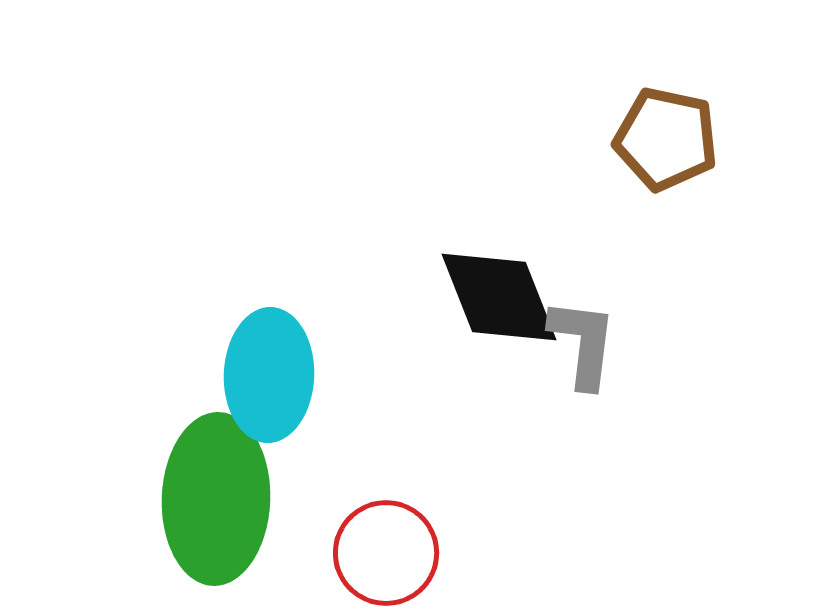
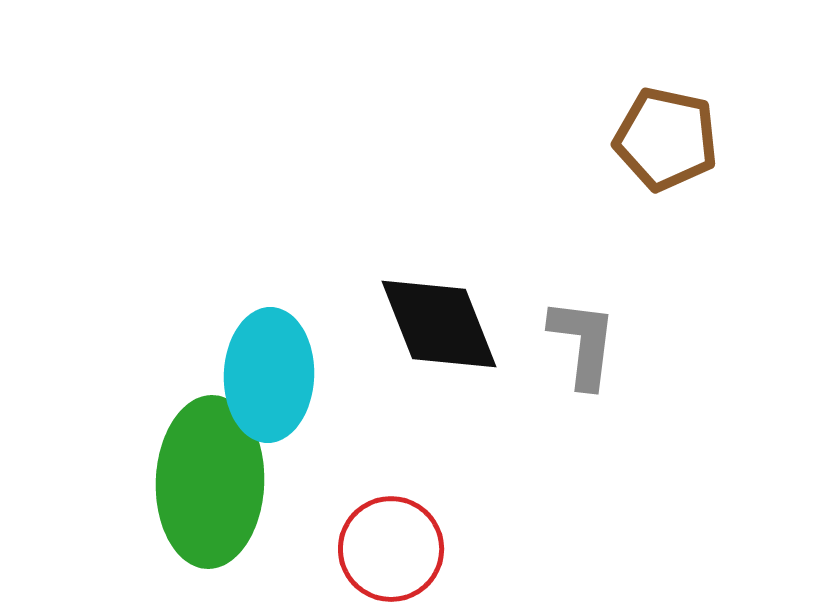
black diamond: moved 60 px left, 27 px down
green ellipse: moved 6 px left, 17 px up
red circle: moved 5 px right, 4 px up
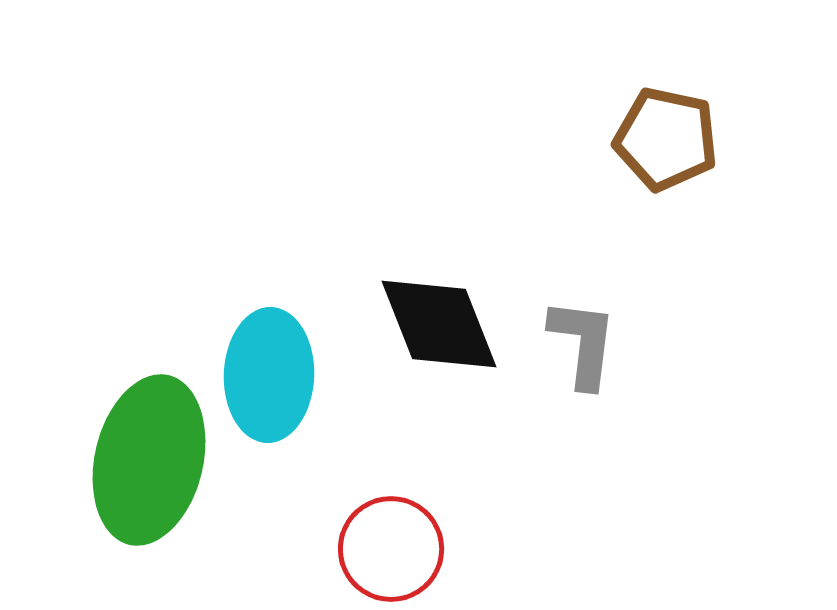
green ellipse: moved 61 px left, 22 px up; rotated 11 degrees clockwise
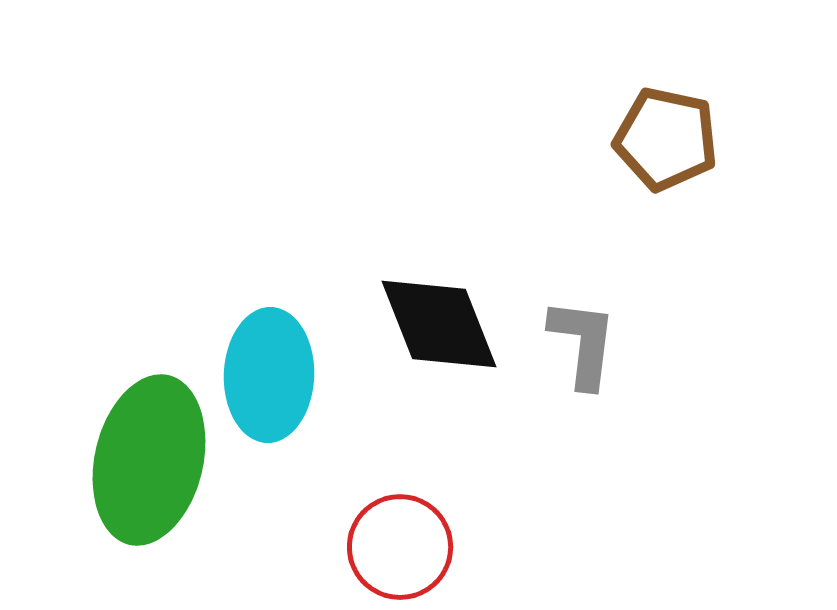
red circle: moved 9 px right, 2 px up
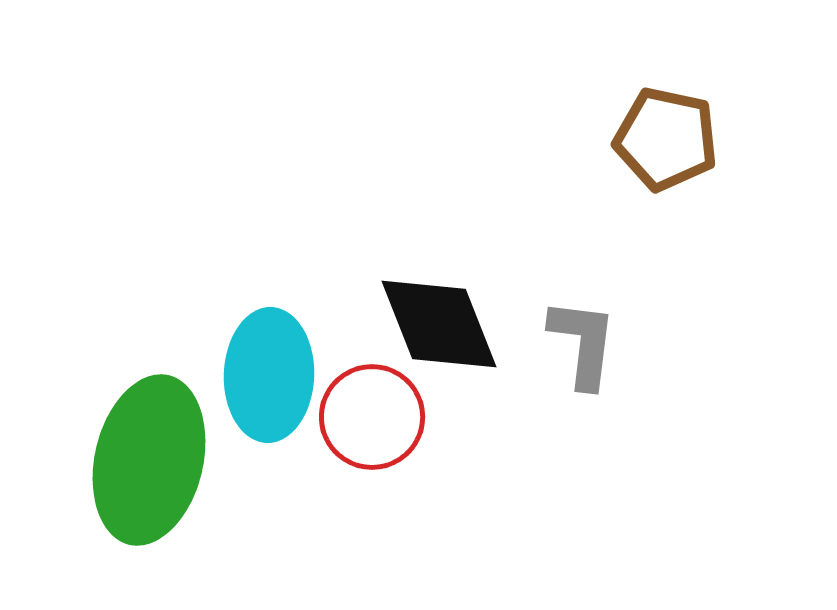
red circle: moved 28 px left, 130 px up
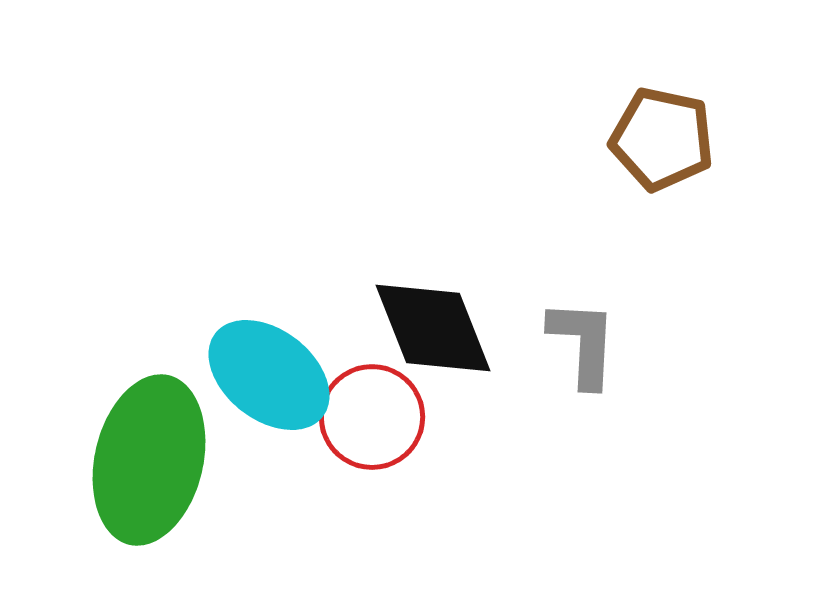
brown pentagon: moved 4 px left
black diamond: moved 6 px left, 4 px down
gray L-shape: rotated 4 degrees counterclockwise
cyan ellipse: rotated 54 degrees counterclockwise
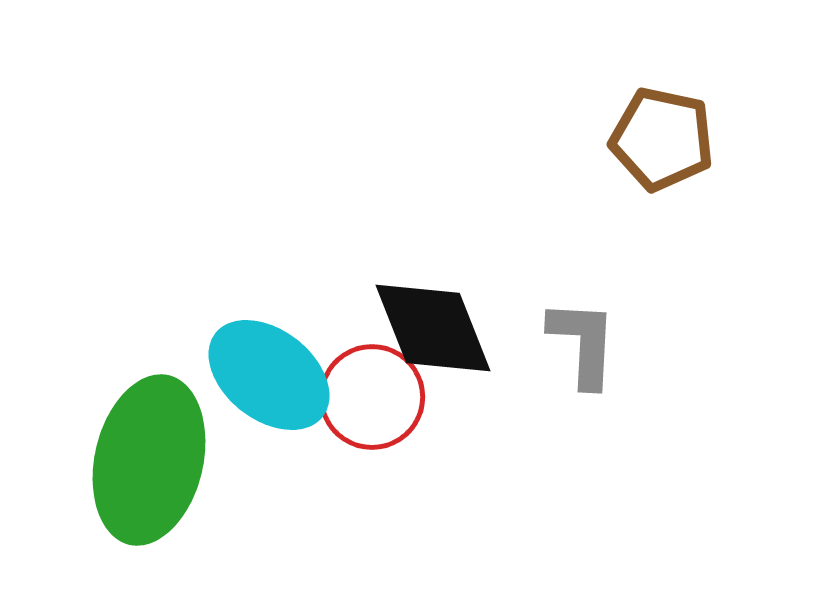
red circle: moved 20 px up
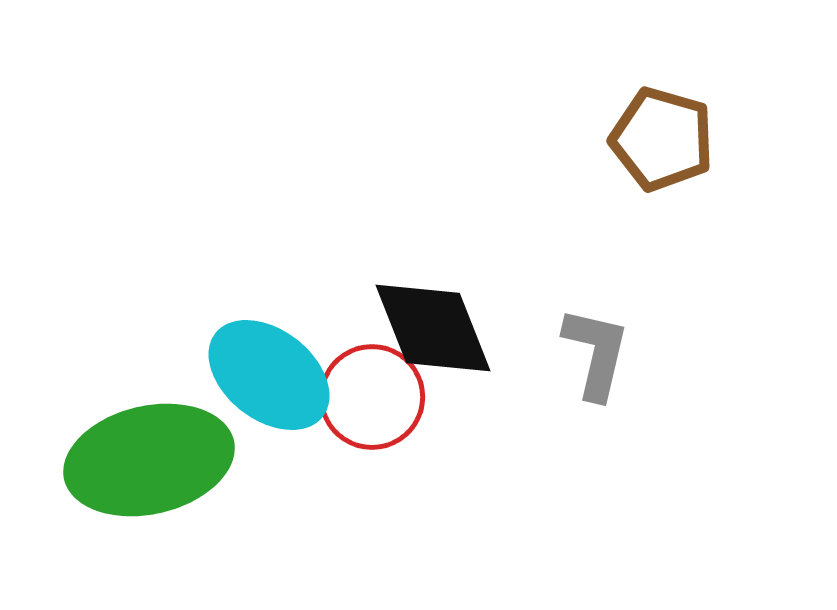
brown pentagon: rotated 4 degrees clockwise
gray L-shape: moved 13 px right, 10 px down; rotated 10 degrees clockwise
green ellipse: rotated 64 degrees clockwise
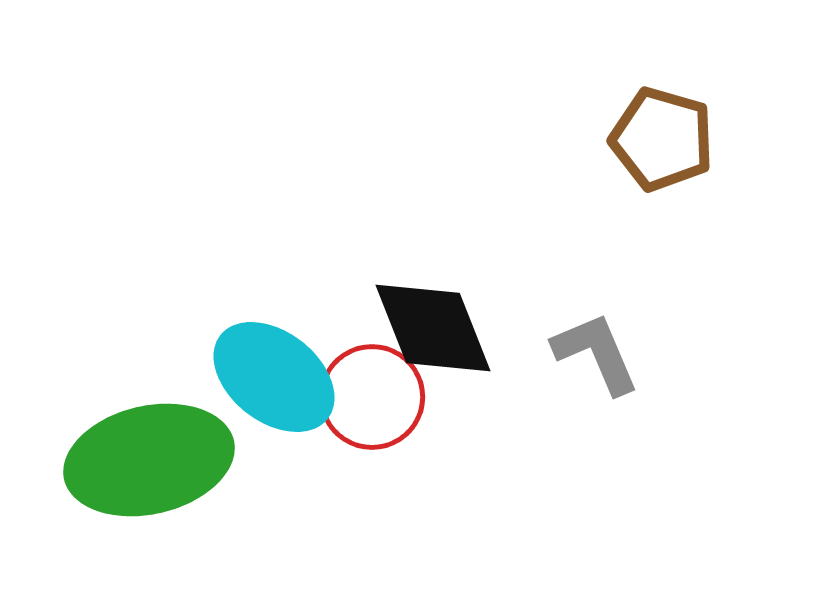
gray L-shape: rotated 36 degrees counterclockwise
cyan ellipse: moved 5 px right, 2 px down
